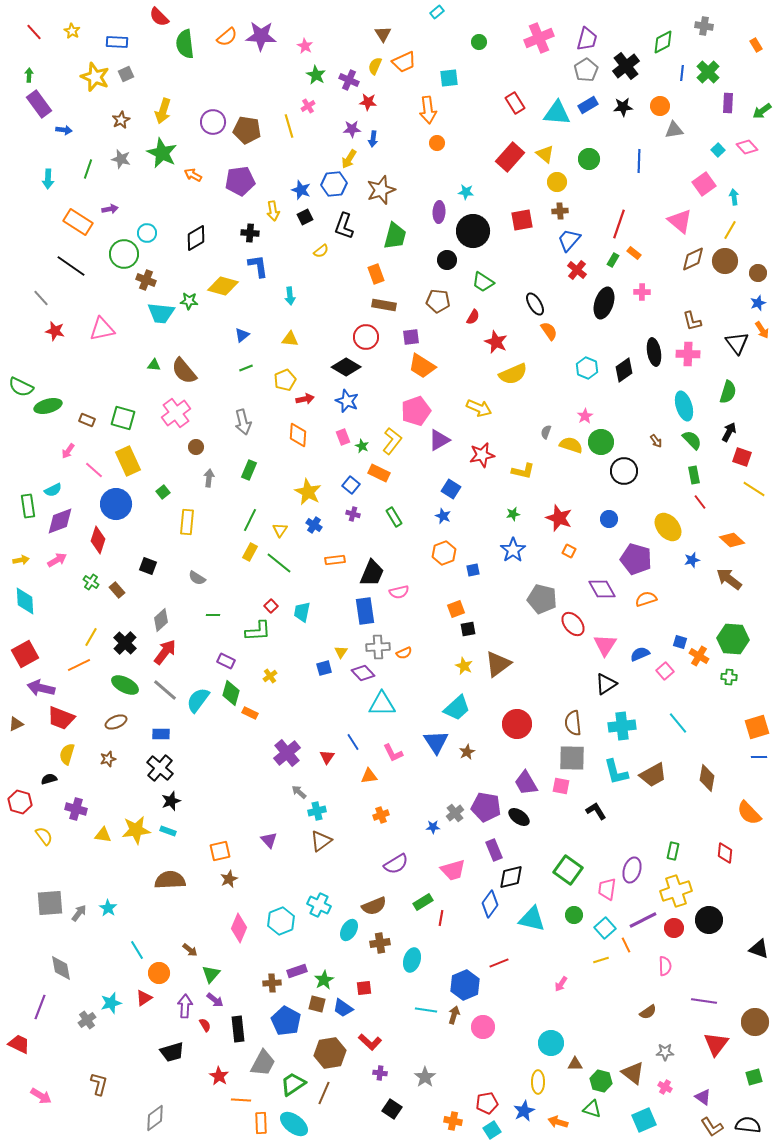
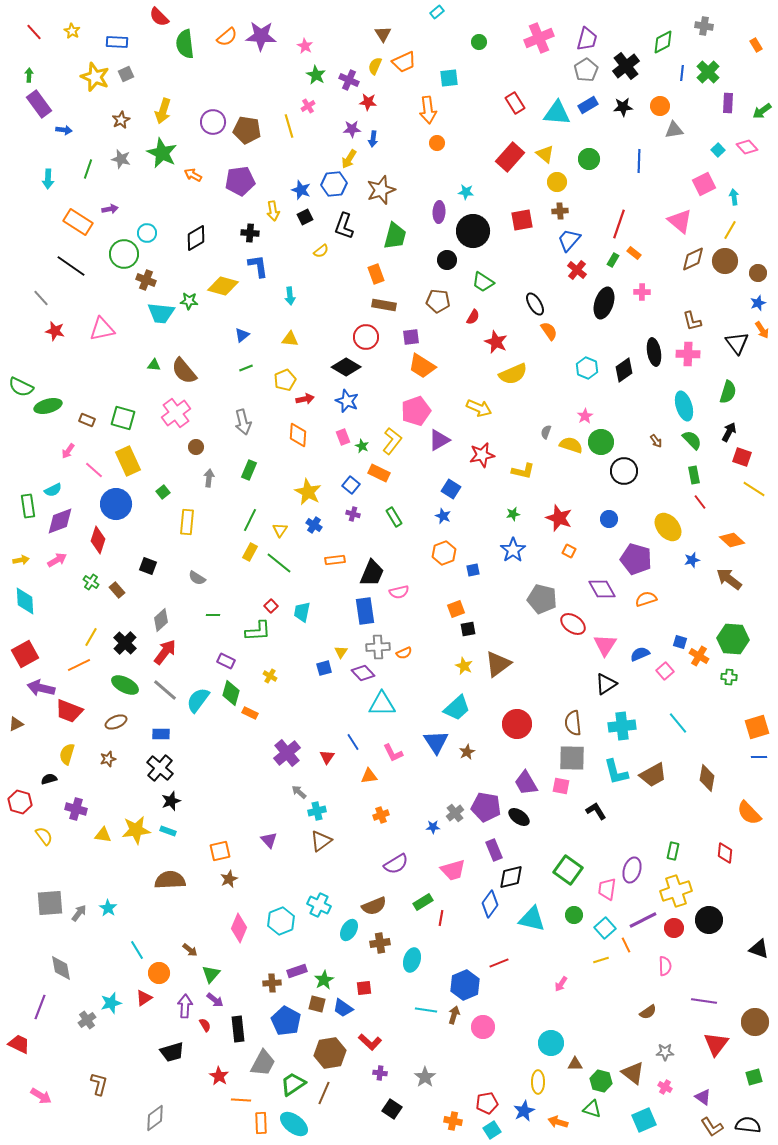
pink square at (704, 184): rotated 10 degrees clockwise
red ellipse at (573, 624): rotated 15 degrees counterclockwise
yellow cross at (270, 676): rotated 24 degrees counterclockwise
red trapezoid at (61, 718): moved 8 px right, 7 px up
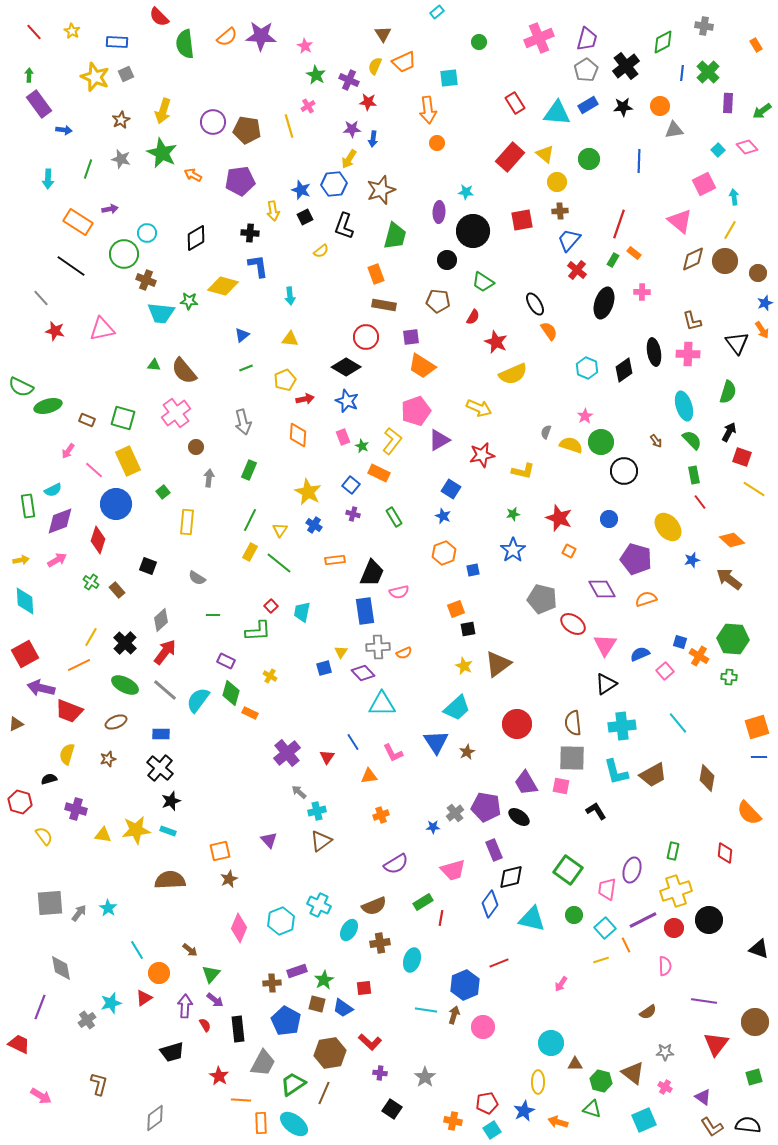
blue star at (758, 303): moved 7 px right
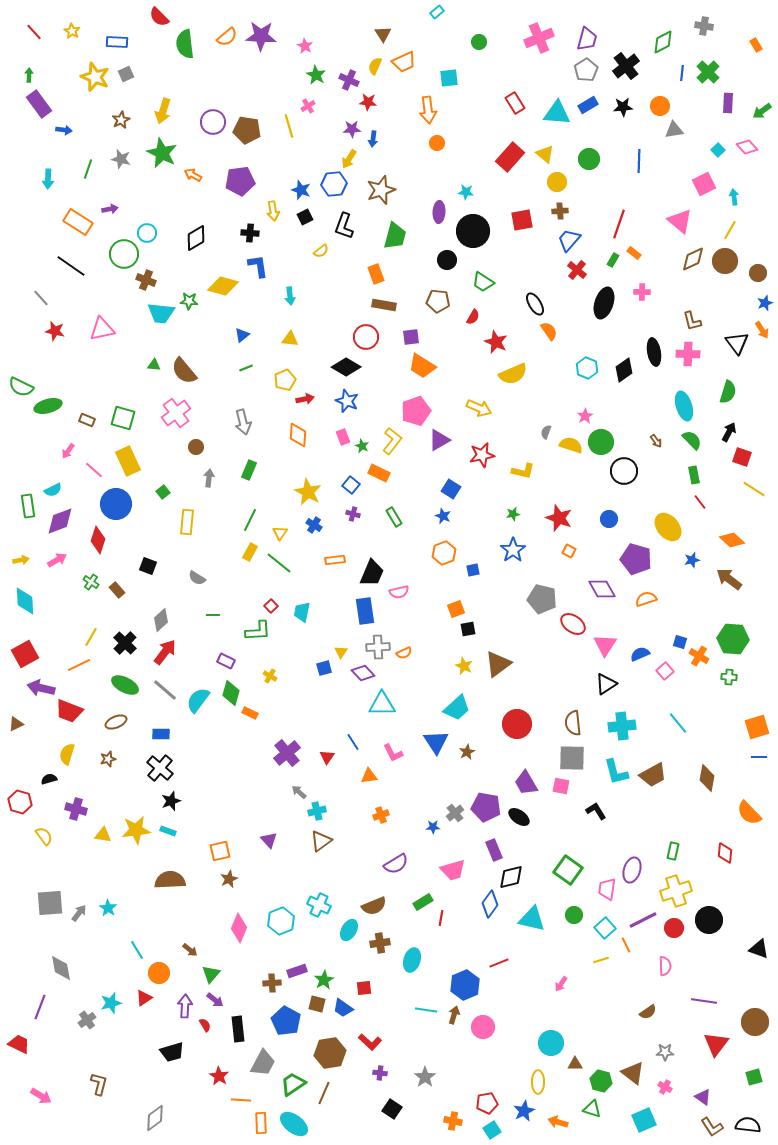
yellow triangle at (280, 530): moved 3 px down
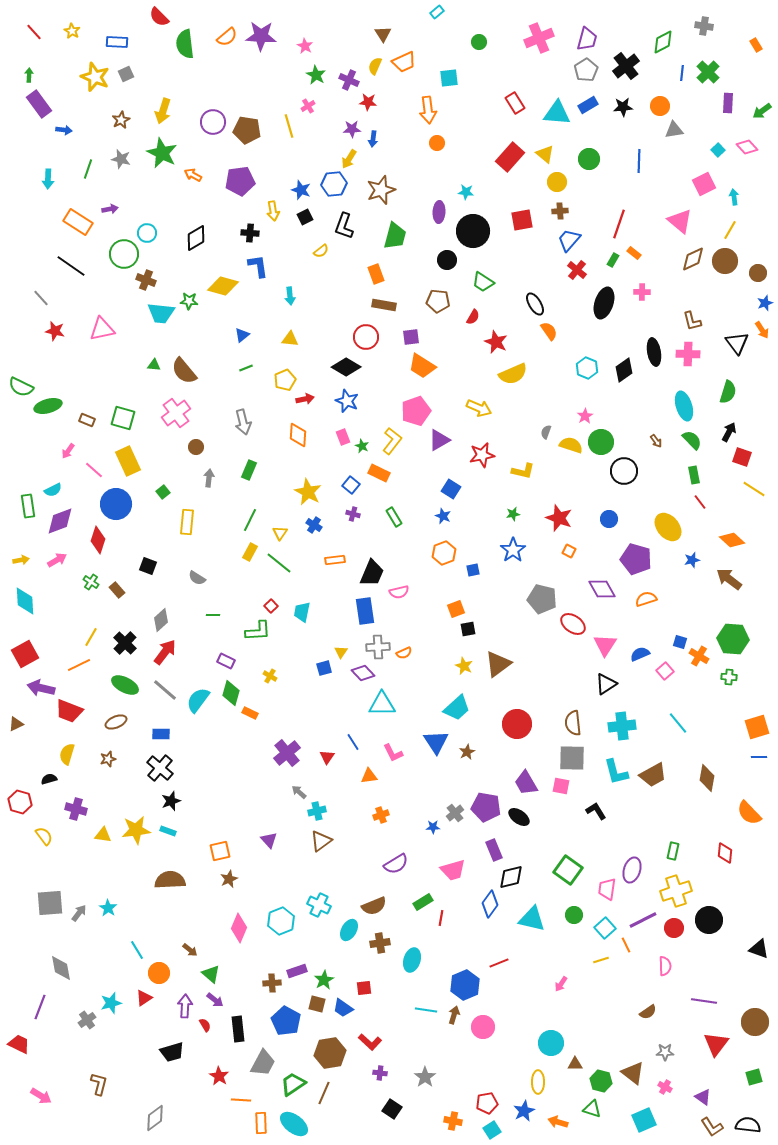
green triangle at (211, 974): rotated 30 degrees counterclockwise
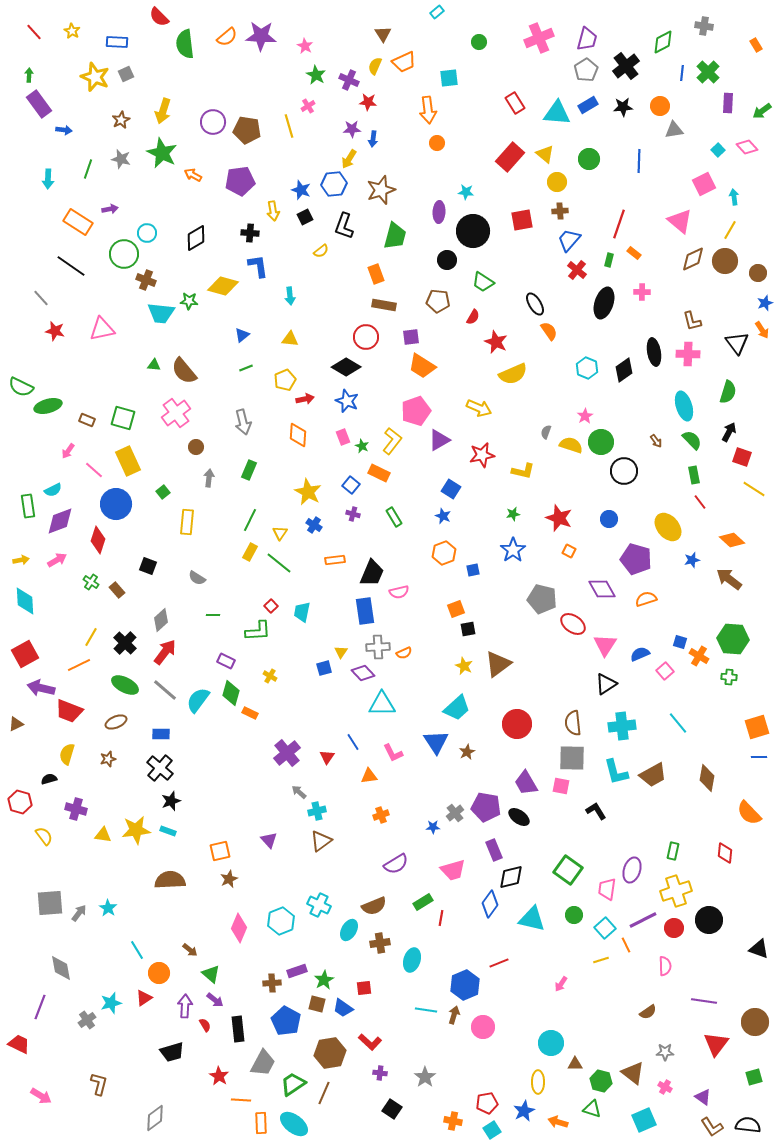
green rectangle at (613, 260): moved 4 px left; rotated 16 degrees counterclockwise
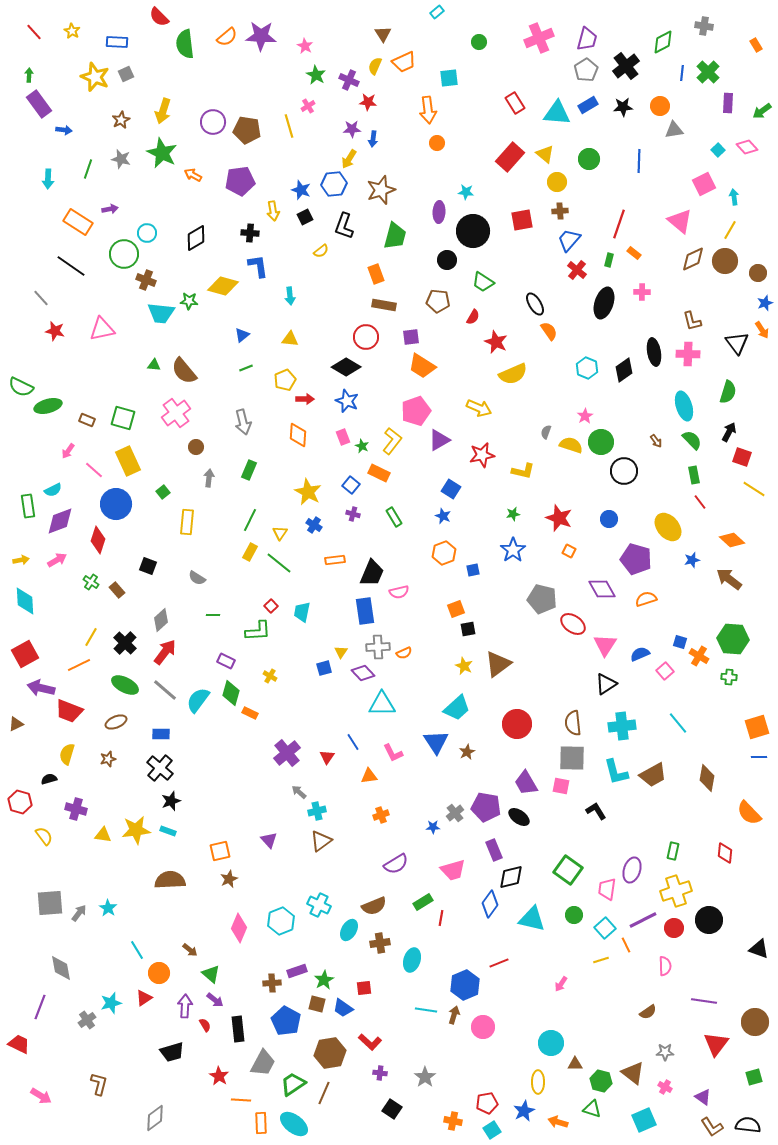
red arrow at (305, 399): rotated 12 degrees clockwise
